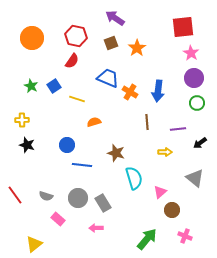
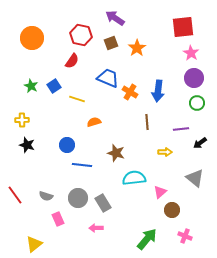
red hexagon: moved 5 px right, 1 px up
purple line: moved 3 px right
cyan semicircle: rotated 80 degrees counterclockwise
pink rectangle: rotated 24 degrees clockwise
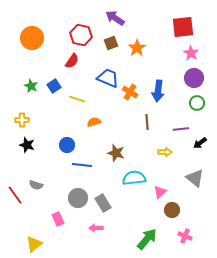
gray semicircle: moved 10 px left, 11 px up
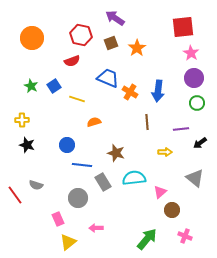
red semicircle: rotated 35 degrees clockwise
gray rectangle: moved 21 px up
yellow triangle: moved 34 px right, 2 px up
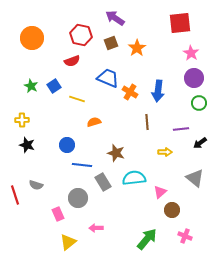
red square: moved 3 px left, 4 px up
green circle: moved 2 px right
red line: rotated 18 degrees clockwise
pink rectangle: moved 5 px up
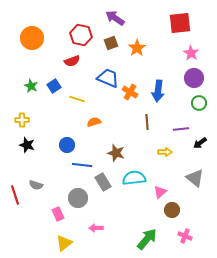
yellow triangle: moved 4 px left, 1 px down
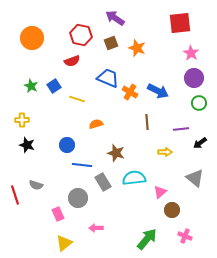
orange star: rotated 18 degrees counterclockwise
blue arrow: rotated 70 degrees counterclockwise
orange semicircle: moved 2 px right, 2 px down
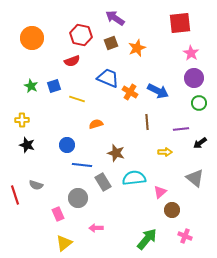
orange star: rotated 30 degrees clockwise
blue square: rotated 16 degrees clockwise
